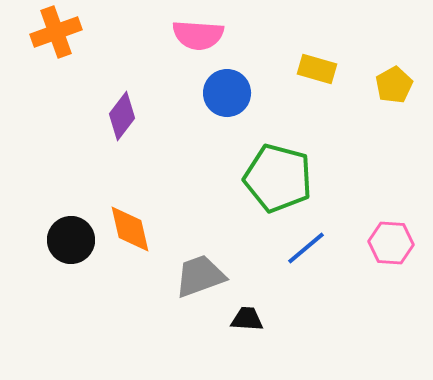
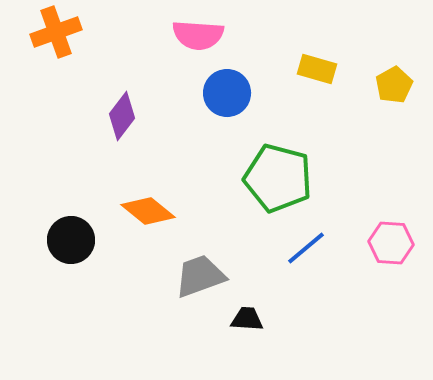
orange diamond: moved 18 px right, 18 px up; rotated 38 degrees counterclockwise
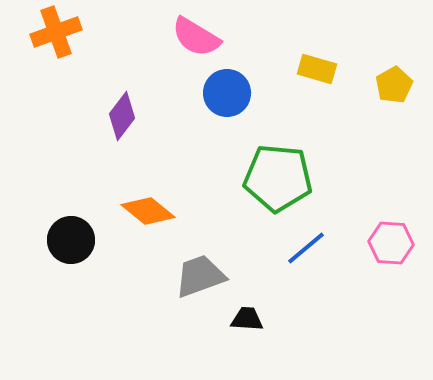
pink semicircle: moved 2 px left, 2 px down; rotated 27 degrees clockwise
green pentagon: rotated 10 degrees counterclockwise
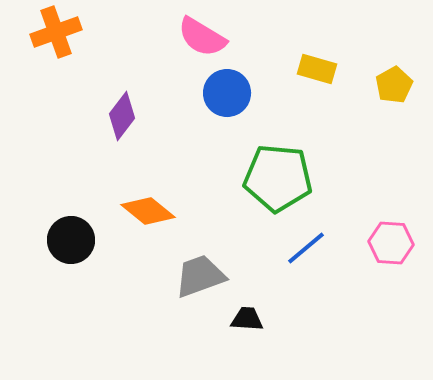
pink semicircle: moved 6 px right
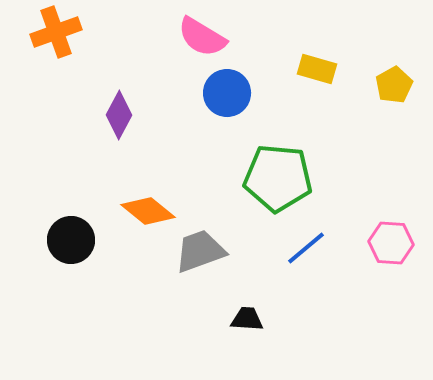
purple diamond: moved 3 px left, 1 px up; rotated 9 degrees counterclockwise
gray trapezoid: moved 25 px up
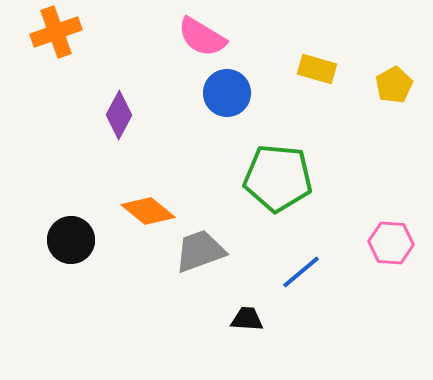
blue line: moved 5 px left, 24 px down
